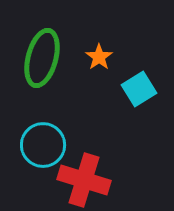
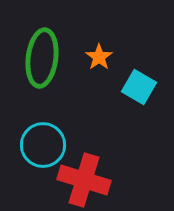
green ellipse: rotated 8 degrees counterclockwise
cyan square: moved 2 px up; rotated 28 degrees counterclockwise
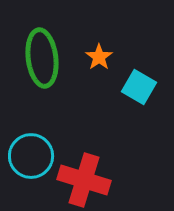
green ellipse: rotated 14 degrees counterclockwise
cyan circle: moved 12 px left, 11 px down
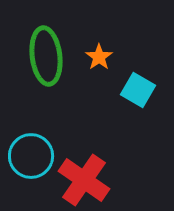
green ellipse: moved 4 px right, 2 px up
cyan square: moved 1 px left, 3 px down
red cross: rotated 18 degrees clockwise
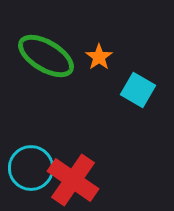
green ellipse: rotated 52 degrees counterclockwise
cyan circle: moved 12 px down
red cross: moved 11 px left
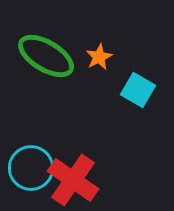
orange star: rotated 8 degrees clockwise
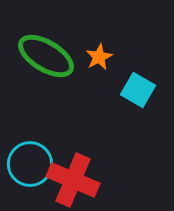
cyan circle: moved 1 px left, 4 px up
red cross: rotated 12 degrees counterclockwise
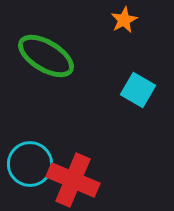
orange star: moved 25 px right, 37 px up
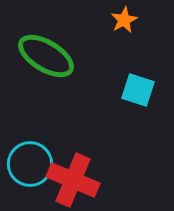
cyan square: rotated 12 degrees counterclockwise
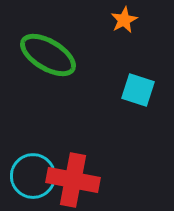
green ellipse: moved 2 px right, 1 px up
cyan circle: moved 3 px right, 12 px down
red cross: rotated 12 degrees counterclockwise
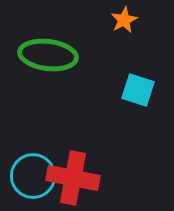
green ellipse: rotated 24 degrees counterclockwise
red cross: moved 2 px up
